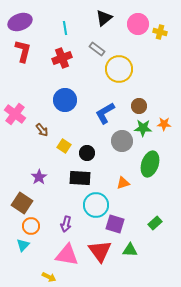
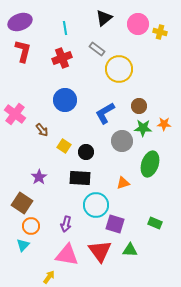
black circle: moved 1 px left, 1 px up
green rectangle: rotated 64 degrees clockwise
yellow arrow: rotated 80 degrees counterclockwise
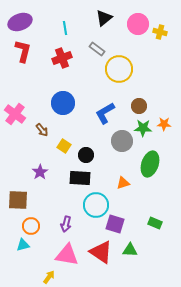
blue circle: moved 2 px left, 3 px down
black circle: moved 3 px down
purple star: moved 1 px right, 5 px up
brown square: moved 4 px left, 3 px up; rotated 30 degrees counterclockwise
cyan triangle: rotated 32 degrees clockwise
red triangle: moved 1 px right, 1 px down; rotated 20 degrees counterclockwise
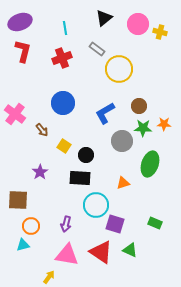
green triangle: rotated 21 degrees clockwise
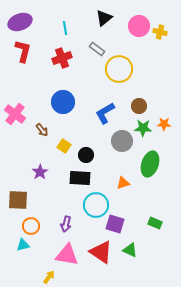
pink circle: moved 1 px right, 2 px down
blue circle: moved 1 px up
